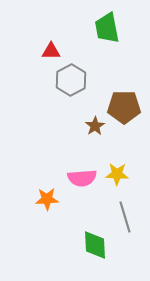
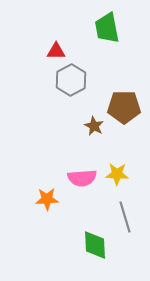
red triangle: moved 5 px right
brown star: moved 1 px left; rotated 12 degrees counterclockwise
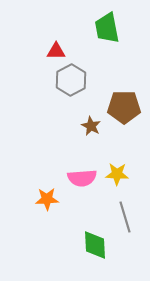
brown star: moved 3 px left
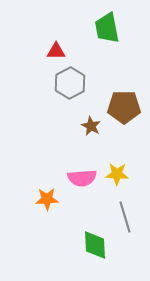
gray hexagon: moved 1 px left, 3 px down
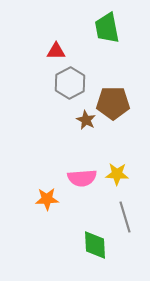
brown pentagon: moved 11 px left, 4 px up
brown star: moved 5 px left, 6 px up
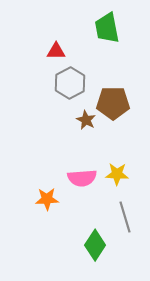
green diamond: rotated 36 degrees clockwise
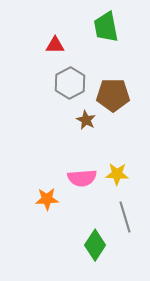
green trapezoid: moved 1 px left, 1 px up
red triangle: moved 1 px left, 6 px up
brown pentagon: moved 8 px up
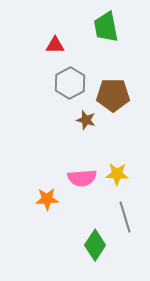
brown star: rotated 12 degrees counterclockwise
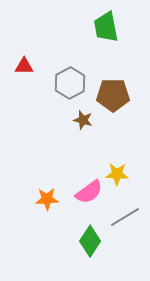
red triangle: moved 31 px left, 21 px down
brown star: moved 3 px left
pink semicircle: moved 7 px right, 14 px down; rotated 32 degrees counterclockwise
gray line: rotated 76 degrees clockwise
green diamond: moved 5 px left, 4 px up
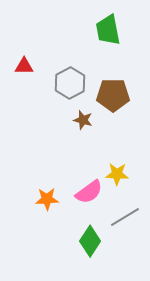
green trapezoid: moved 2 px right, 3 px down
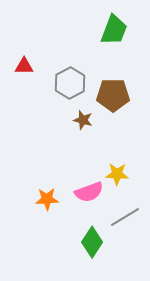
green trapezoid: moved 6 px right; rotated 148 degrees counterclockwise
pink semicircle: rotated 16 degrees clockwise
green diamond: moved 2 px right, 1 px down
